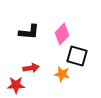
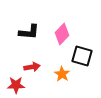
black square: moved 5 px right
red arrow: moved 1 px right, 1 px up
orange star: rotated 21 degrees clockwise
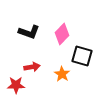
black L-shape: rotated 15 degrees clockwise
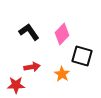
black L-shape: rotated 145 degrees counterclockwise
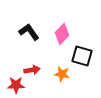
red arrow: moved 3 px down
orange star: rotated 21 degrees counterclockwise
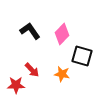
black L-shape: moved 1 px right, 1 px up
red arrow: rotated 56 degrees clockwise
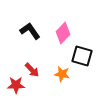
pink diamond: moved 1 px right, 1 px up
